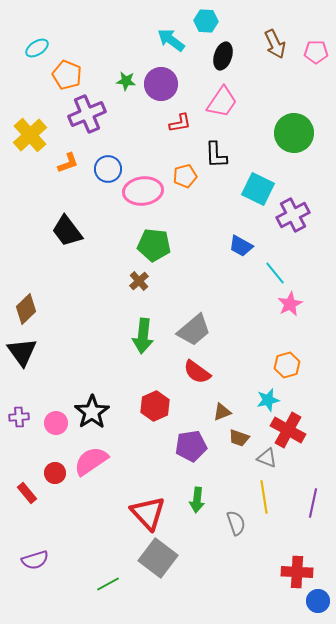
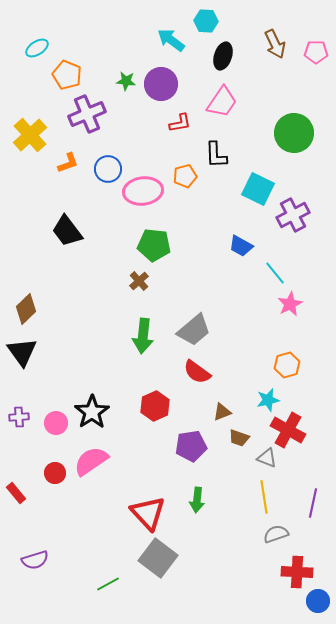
red rectangle at (27, 493): moved 11 px left
gray semicircle at (236, 523): moved 40 px right, 11 px down; rotated 90 degrees counterclockwise
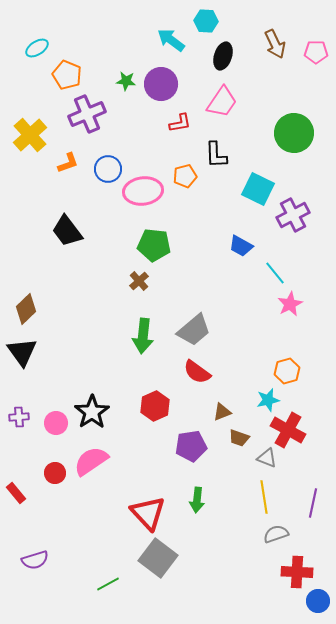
orange hexagon at (287, 365): moved 6 px down
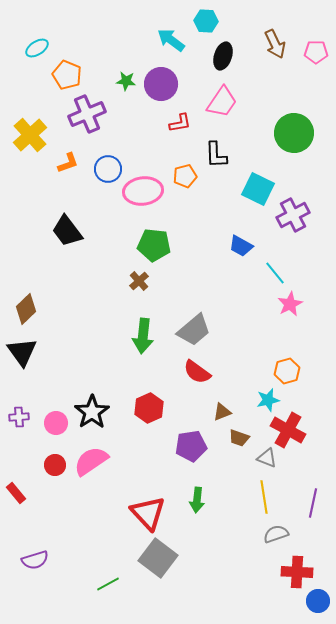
red hexagon at (155, 406): moved 6 px left, 2 px down
red circle at (55, 473): moved 8 px up
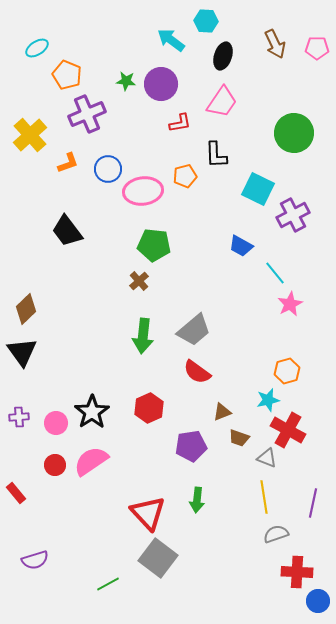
pink pentagon at (316, 52): moved 1 px right, 4 px up
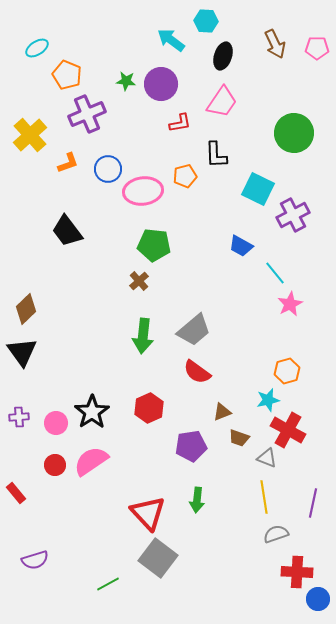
blue circle at (318, 601): moved 2 px up
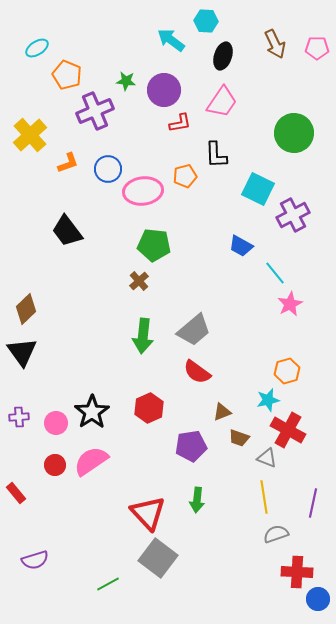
purple circle at (161, 84): moved 3 px right, 6 px down
purple cross at (87, 114): moved 8 px right, 3 px up
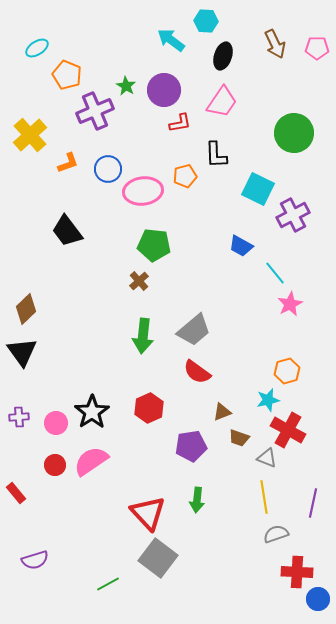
green star at (126, 81): moved 5 px down; rotated 24 degrees clockwise
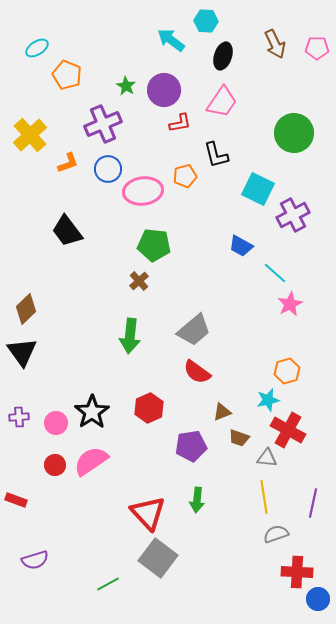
purple cross at (95, 111): moved 8 px right, 13 px down
black L-shape at (216, 155): rotated 12 degrees counterclockwise
cyan line at (275, 273): rotated 10 degrees counterclockwise
green arrow at (143, 336): moved 13 px left
gray triangle at (267, 458): rotated 15 degrees counterclockwise
red rectangle at (16, 493): moved 7 px down; rotated 30 degrees counterclockwise
